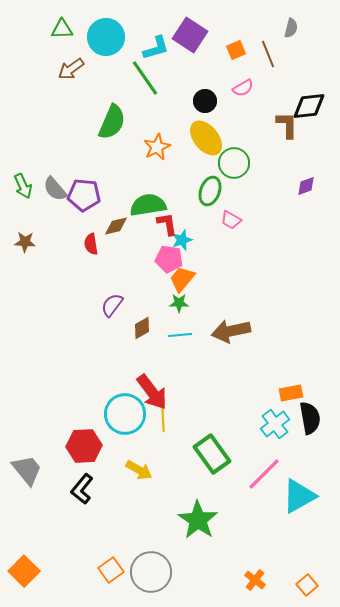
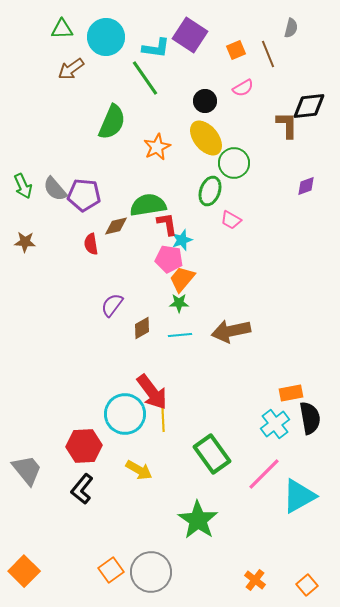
cyan L-shape at (156, 48): rotated 24 degrees clockwise
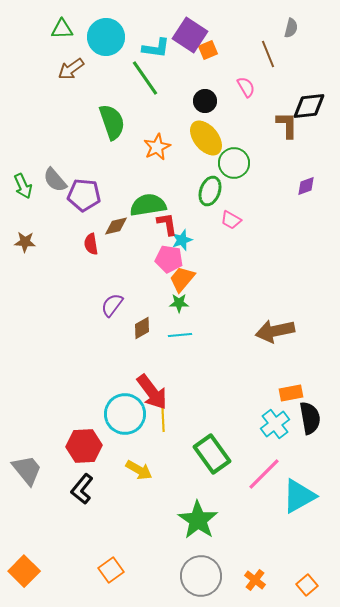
orange square at (236, 50): moved 28 px left
pink semicircle at (243, 88): moved 3 px right, 1 px up; rotated 90 degrees counterclockwise
green semicircle at (112, 122): rotated 42 degrees counterclockwise
gray semicircle at (55, 189): moved 9 px up
brown arrow at (231, 331): moved 44 px right
gray circle at (151, 572): moved 50 px right, 4 px down
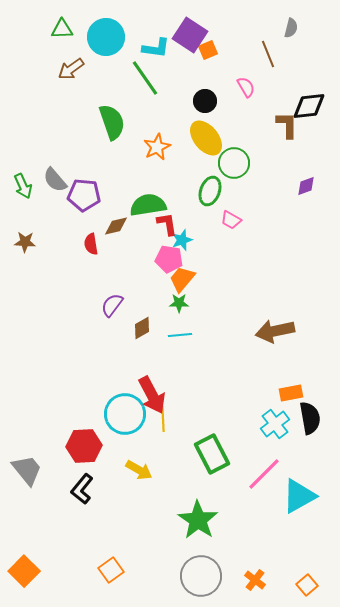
red arrow at (152, 392): moved 3 px down; rotated 9 degrees clockwise
green rectangle at (212, 454): rotated 9 degrees clockwise
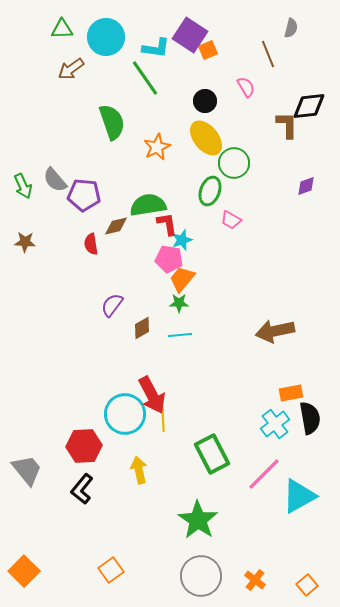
yellow arrow at (139, 470): rotated 132 degrees counterclockwise
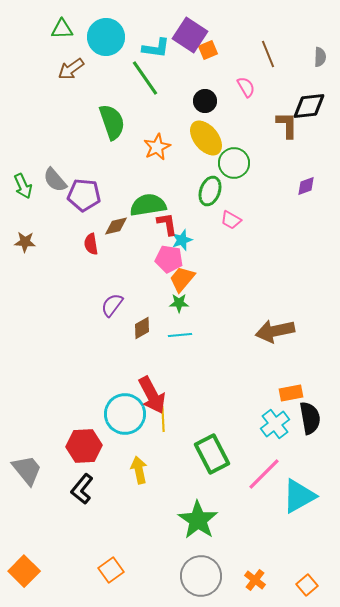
gray semicircle at (291, 28): moved 29 px right, 29 px down; rotated 12 degrees counterclockwise
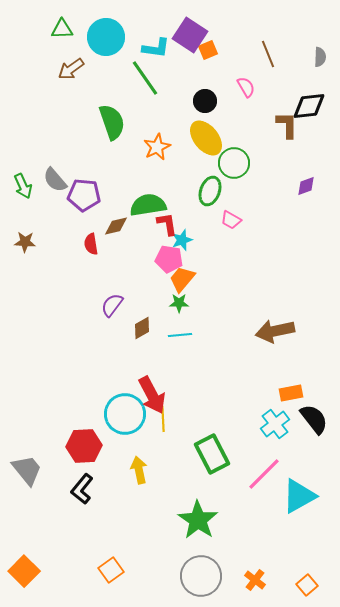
black semicircle at (310, 418): moved 4 px right, 1 px down; rotated 28 degrees counterclockwise
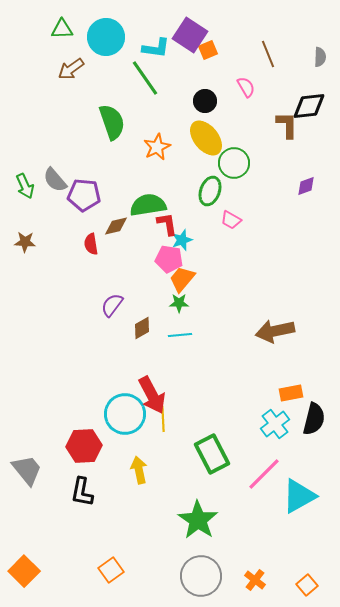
green arrow at (23, 186): moved 2 px right
black semicircle at (314, 419): rotated 52 degrees clockwise
black L-shape at (82, 489): moved 3 px down; rotated 28 degrees counterclockwise
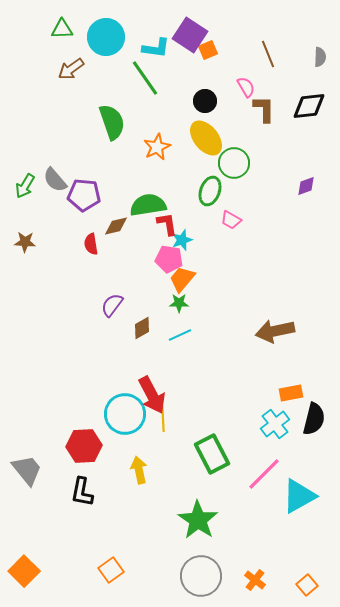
brown L-shape at (287, 125): moved 23 px left, 16 px up
green arrow at (25, 186): rotated 55 degrees clockwise
cyan line at (180, 335): rotated 20 degrees counterclockwise
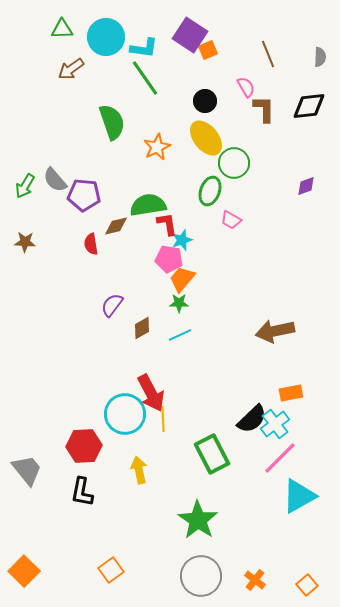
cyan L-shape at (156, 48): moved 12 px left
red arrow at (152, 395): moved 1 px left, 2 px up
black semicircle at (314, 419): moved 62 px left; rotated 32 degrees clockwise
pink line at (264, 474): moved 16 px right, 16 px up
